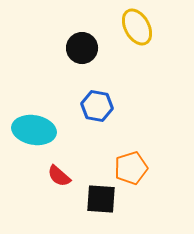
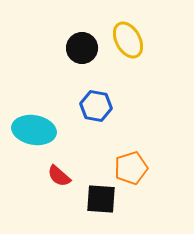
yellow ellipse: moved 9 px left, 13 px down
blue hexagon: moved 1 px left
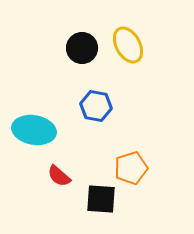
yellow ellipse: moved 5 px down
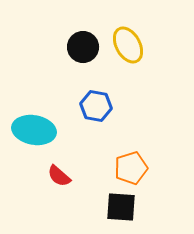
black circle: moved 1 px right, 1 px up
black square: moved 20 px right, 8 px down
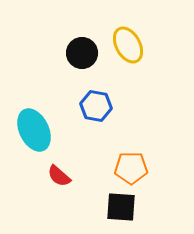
black circle: moved 1 px left, 6 px down
cyan ellipse: rotated 54 degrees clockwise
orange pentagon: rotated 16 degrees clockwise
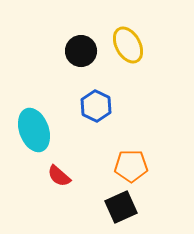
black circle: moved 1 px left, 2 px up
blue hexagon: rotated 16 degrees clockwise
cyan ellipse: rotated 6 degrees clockwise
orange pentagon: moved 2 px up
black square: rotated 28 degrees counterclockwise
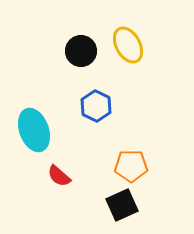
black square: moved 1 px right, 2 px up
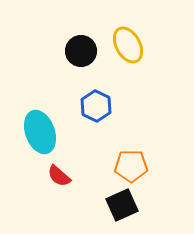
cyan ellipse: moved 6 px right, 2 px down
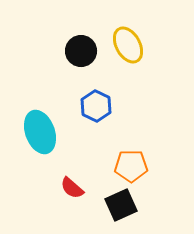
red semicircle: moved 13 px right, 12 px down
black square: moved 1 px left
